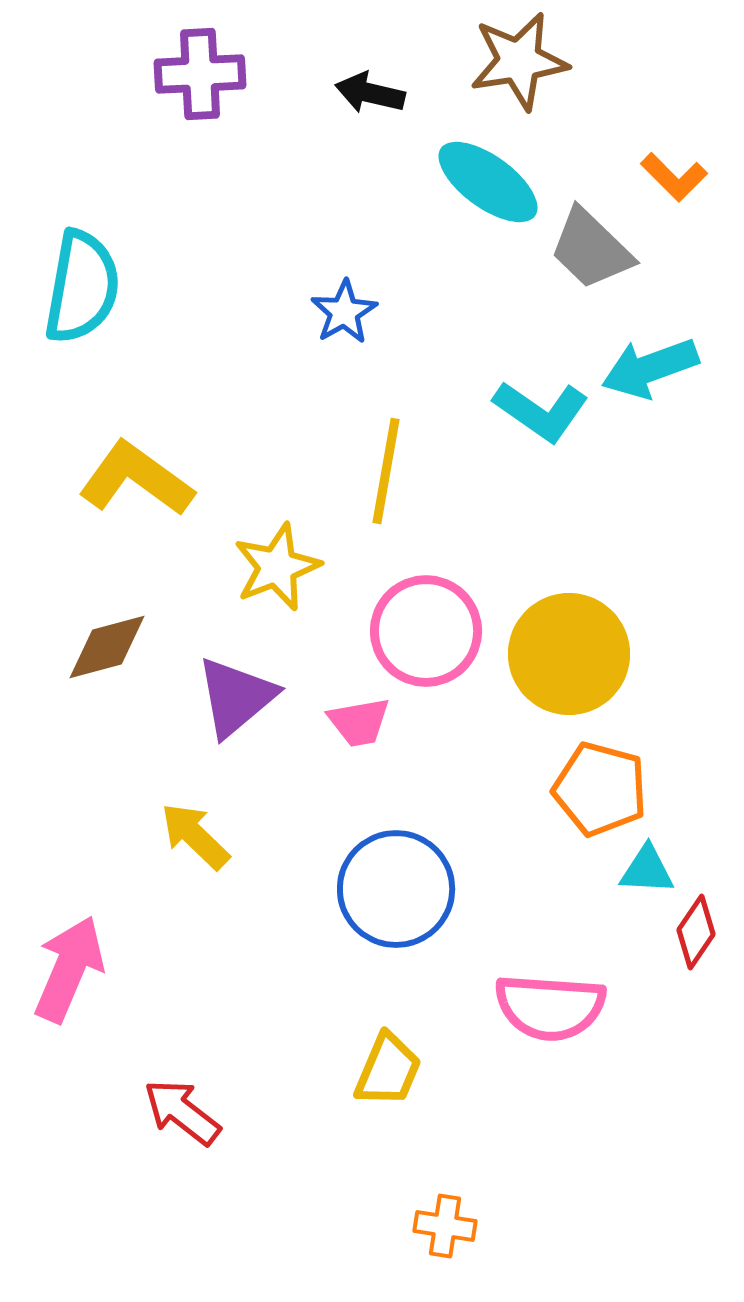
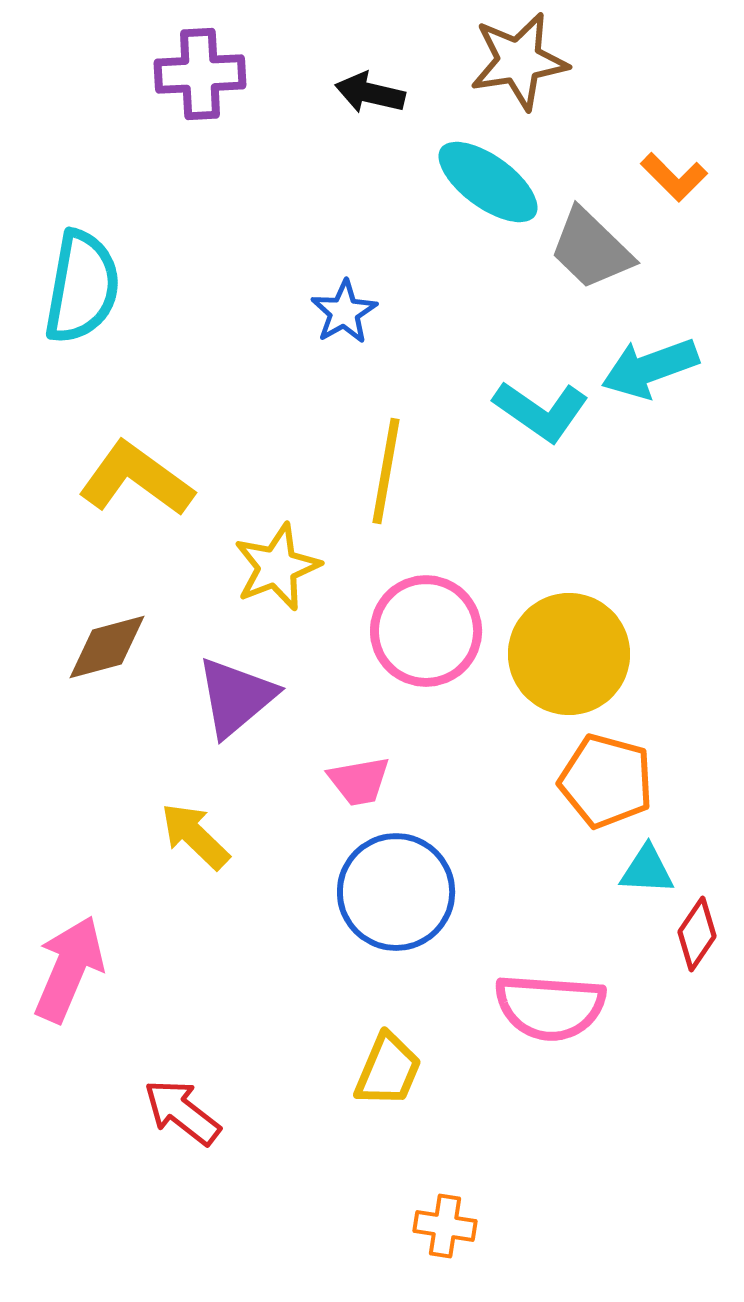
pink trapezoid: moved 59 px down
orange pentagon: moved 6 px right, 8 px up
blue circle: moved 3 px down
red diamond: moved 1 px right, 2 px down
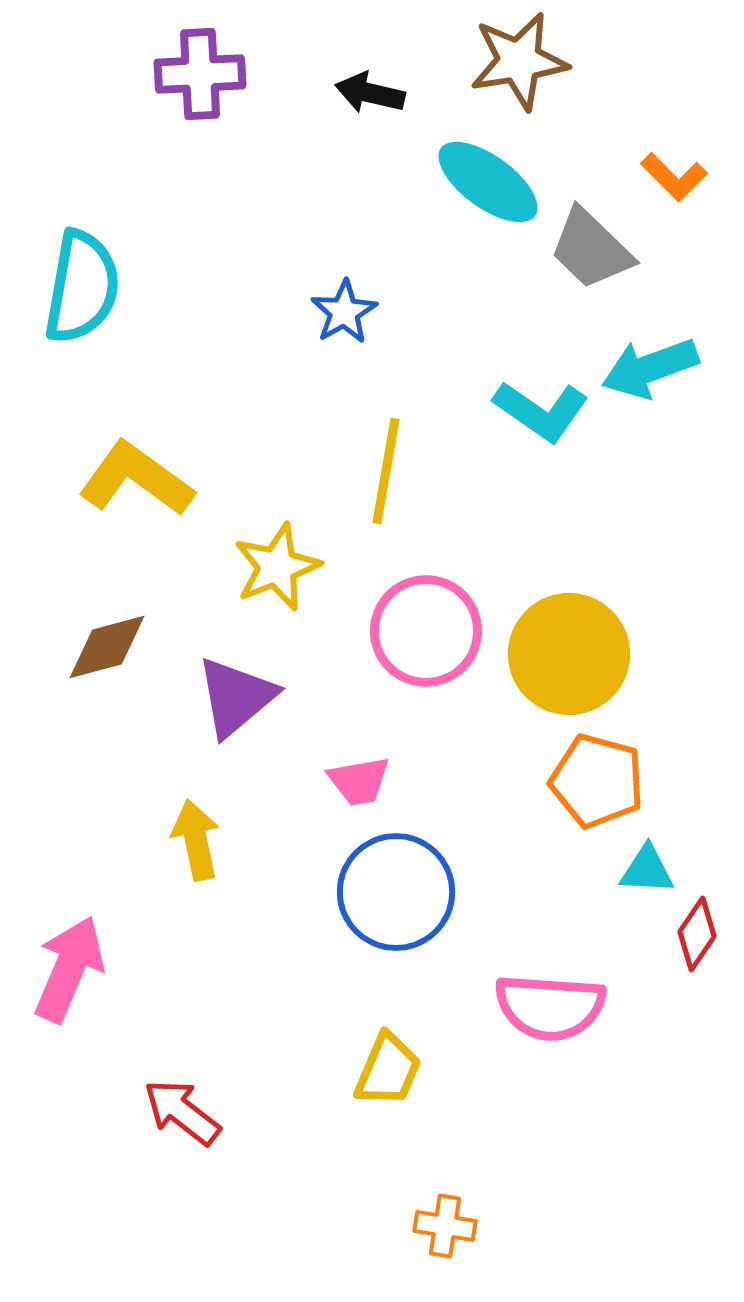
orange pentagon: moved 9 px left
yellow arrow: moved 1 px right, 4 px down; rotated 34 degrees clockwise
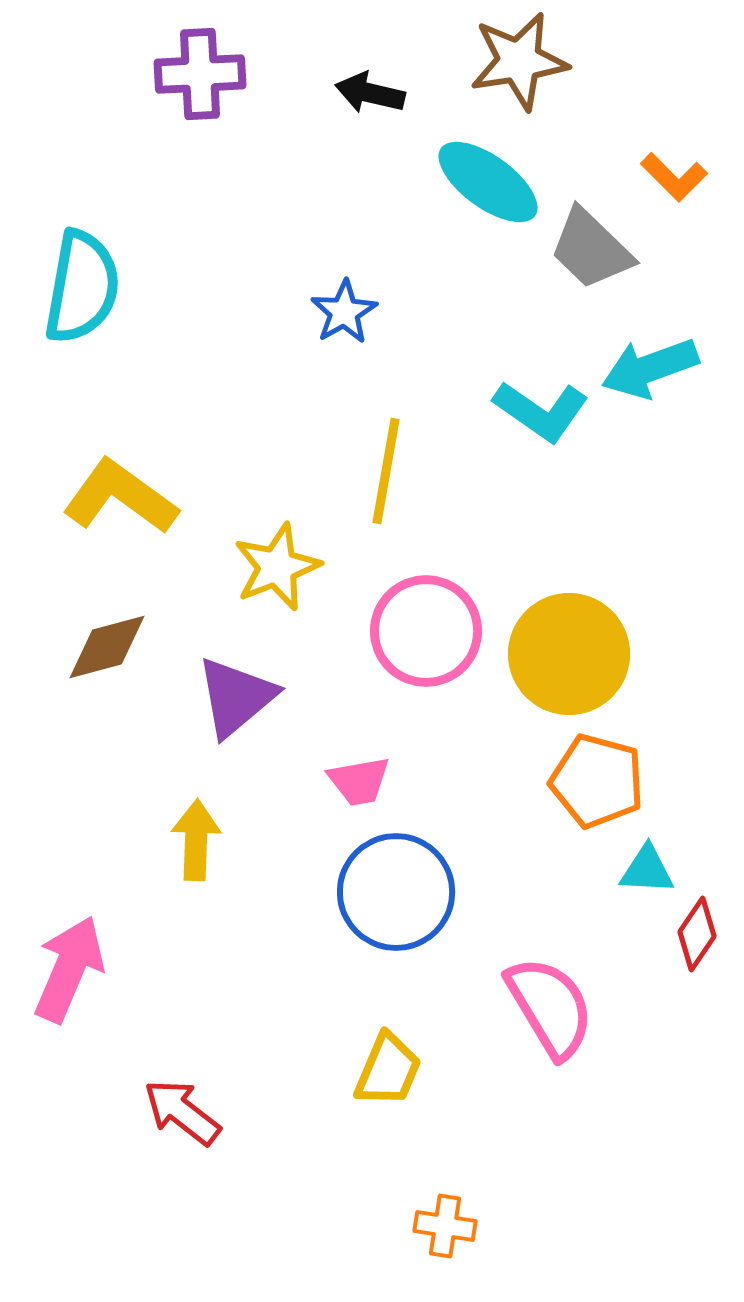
yellow L-shape: moved 16 px left, 18 px down
yellow arrow: rotated 14 degrees clockwise
pink semicircle: rotated 125 degrees counterclockwise
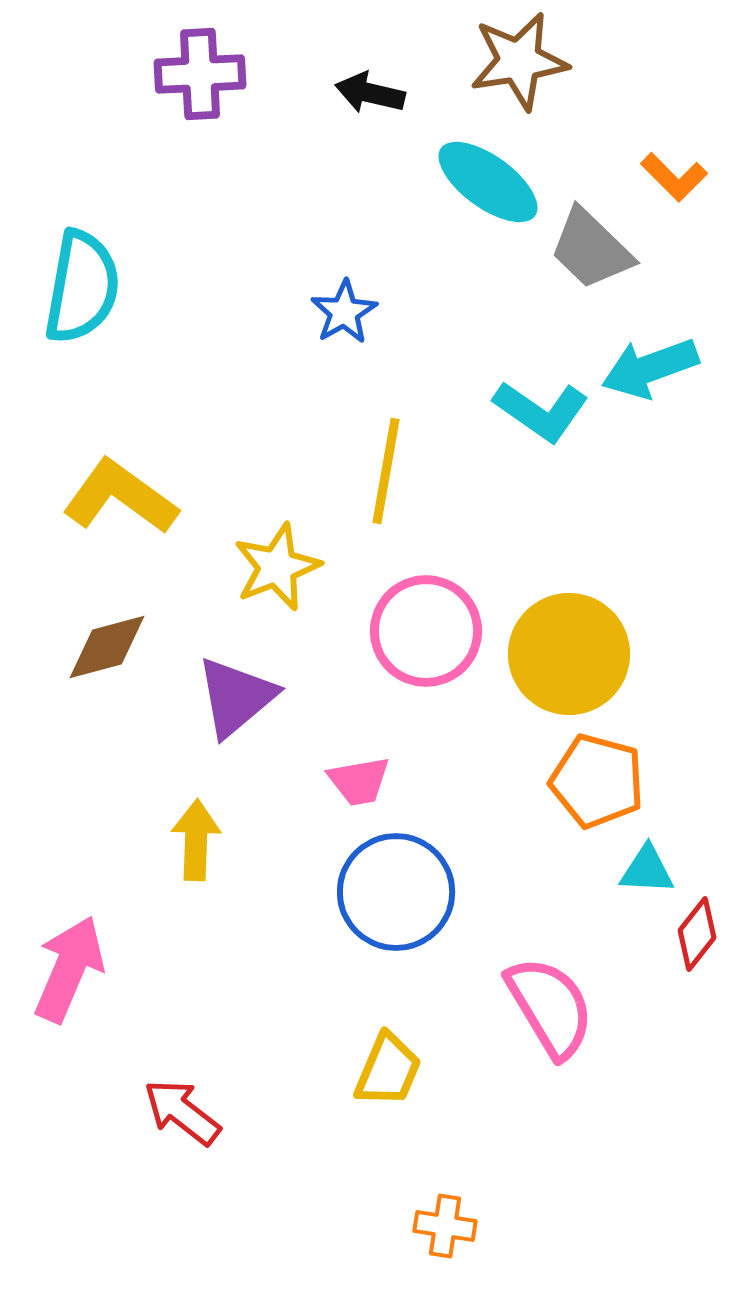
red diamond: rotated 4 degrees clockwise
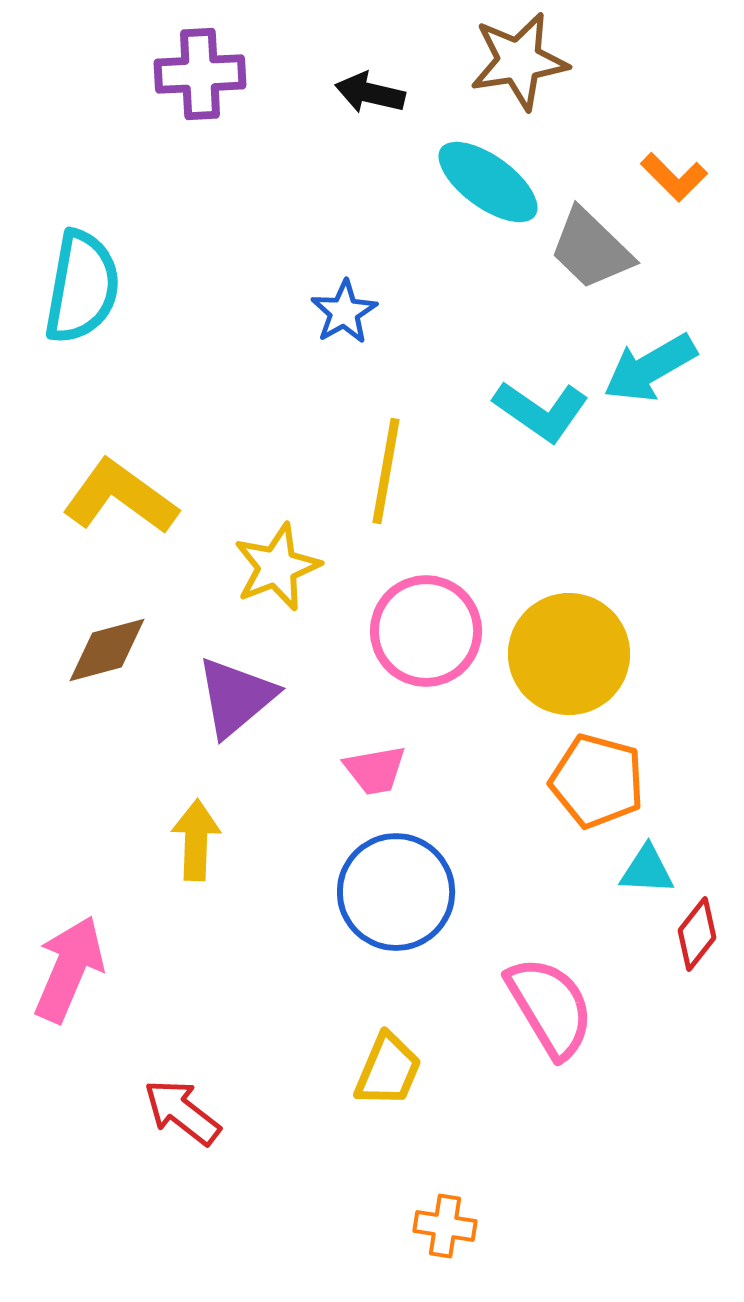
cyan arrow: rotated 10 degrees counterclockwise
brown diamond: moved 3 px down
pink trapezoid: moved 16 px right, 11 px up
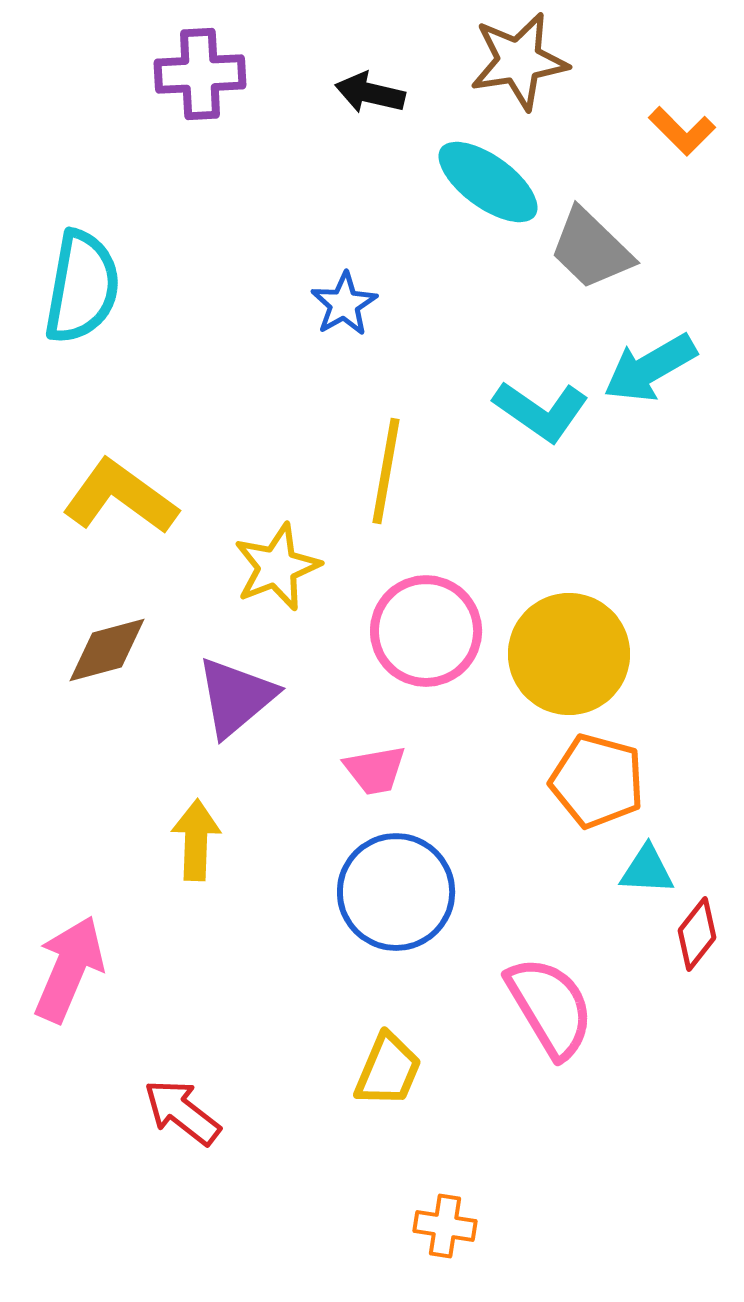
orange L-shape: moved 8 px right, 46 px up
blue star: moved 8 px up
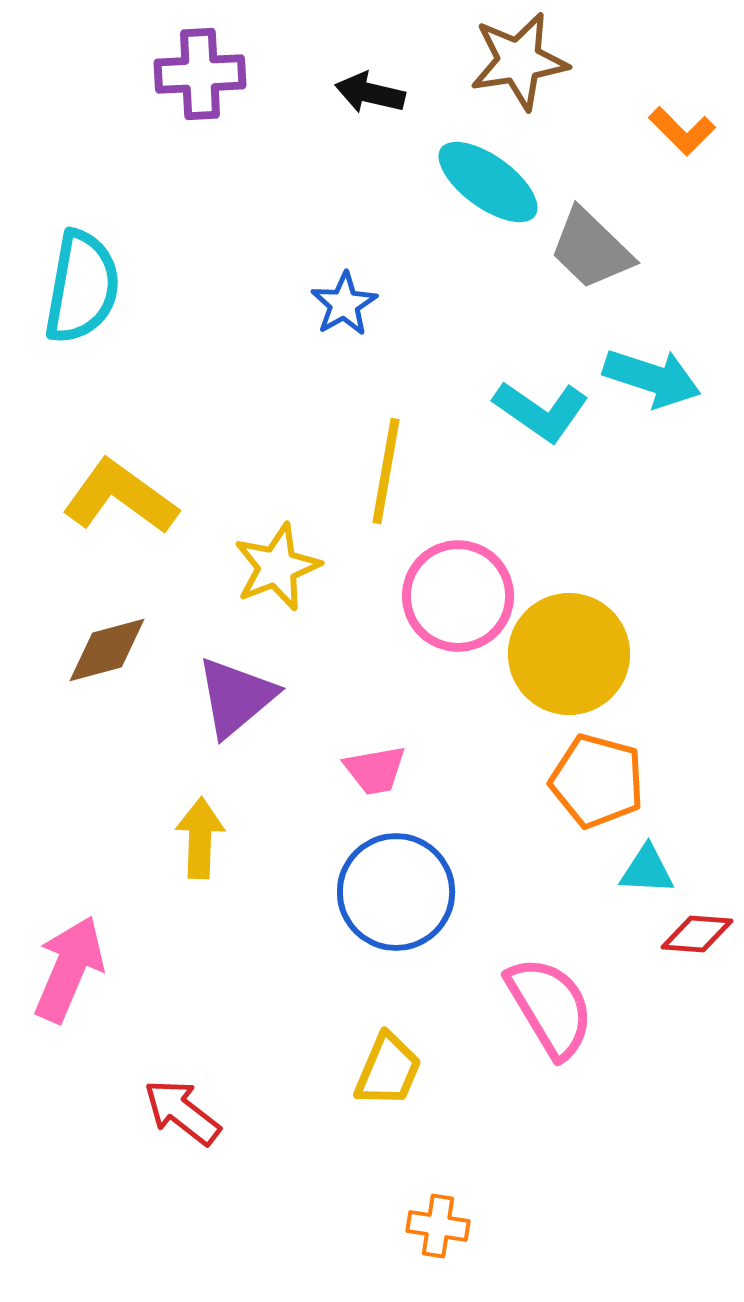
cyan arrow: moved 2 px right, 10 px down; rotated 132 degrees counterclockwise
pink circle: moved 32 px right, 35 px up
yellow arrow: moved 4 px right, 2 px up
red diamond: rotated 56 degrees clockwise
orange cross: moved 7 px left
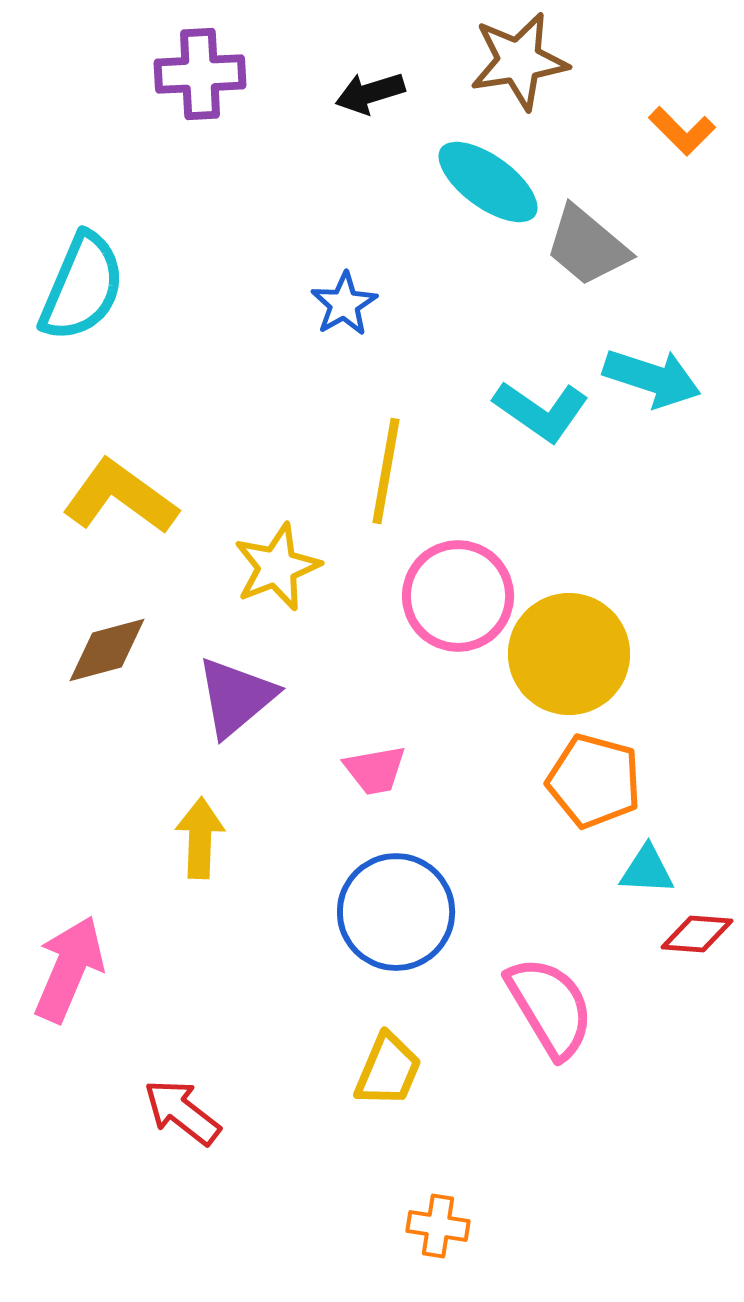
black arrow: rotated 30 degrees counterclockwise
gray trapezoid: moved 4 px left, 3 px up; rotated 4 degrees counterclockwise
cyan semicircle: rotated 13 degrees clockwise
orange pentagon: moved 3 px left
blue circle: moved 20 px down
